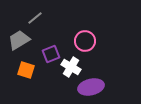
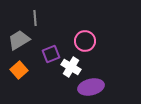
gray line: rotated 56 degrees counterclockwise
orange square: moved 7 px left; rotated 30 degrees clockwise
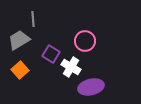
gray line: moved 2 px left, 1 px down
purple square: rotated 36 degrees counterclockwise
orange square: moved 1 px right
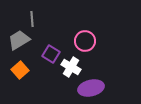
gray line: moved 1 px left
purple ellipse: moved 1 px down
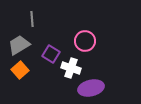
gray trapezoid: moved 5 px down
white cross: moved 1 px down; rotated 12 degrees counterclockwise
